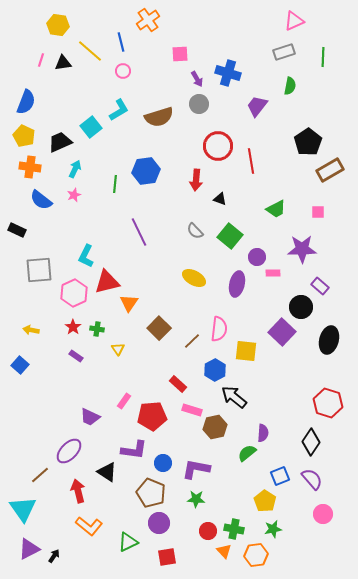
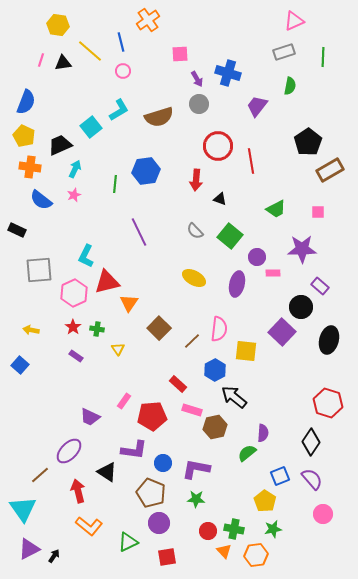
black trapezoid at (60, 142): moved 3 px down
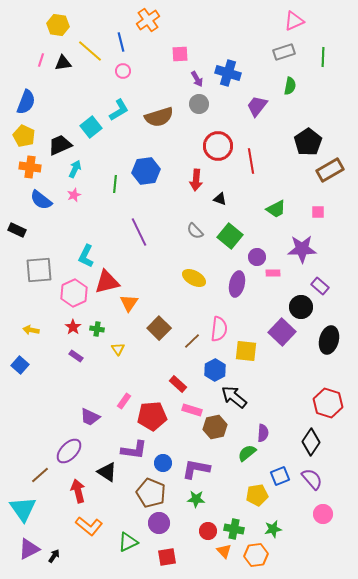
yellow pentagon at (265, 501): moved 8 px left, 6 px up; rotated 30 degrees clockwise
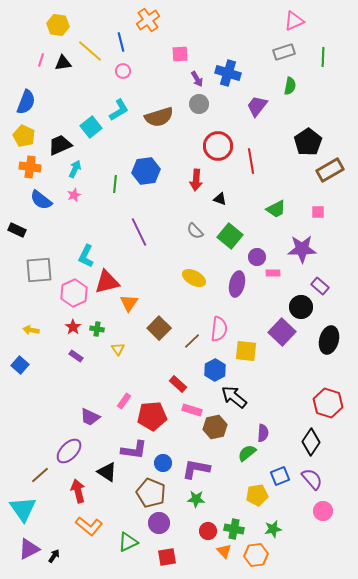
pink circle at (323, 514): moved 3 px up
